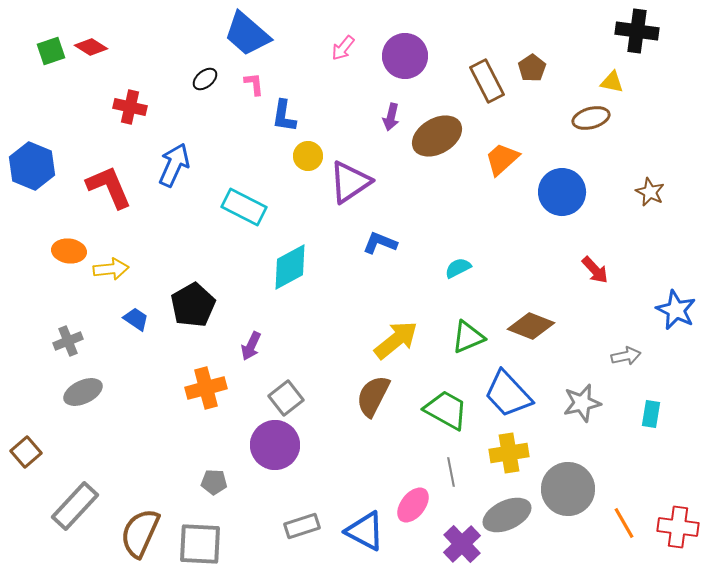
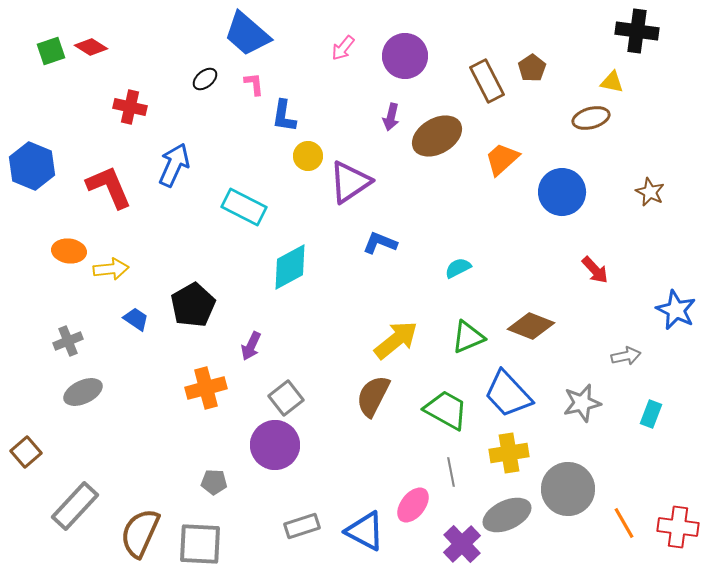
cyan rectangle at (651, 414): rotated 12 degrees clockwise
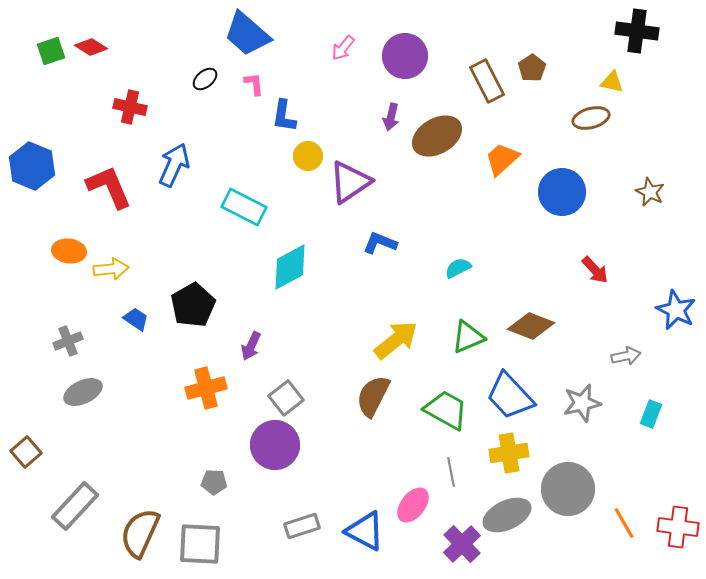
blue trapezoid at (508, 394): moved 2 px right, 2 px down
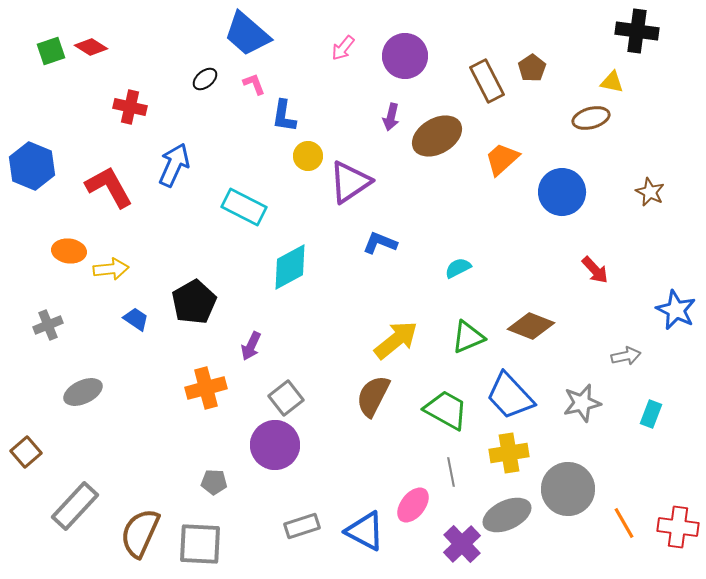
pink L-shape at (254, 84): rotated 15 degrees counterclockwise
red L-shape at (109, 187): rotated 6 degrees counterclockwise
black pentagon at (193, 305): moved 1 px right, 3 px up
gray cross at (68, 341): moved 20 px left, 16 px up
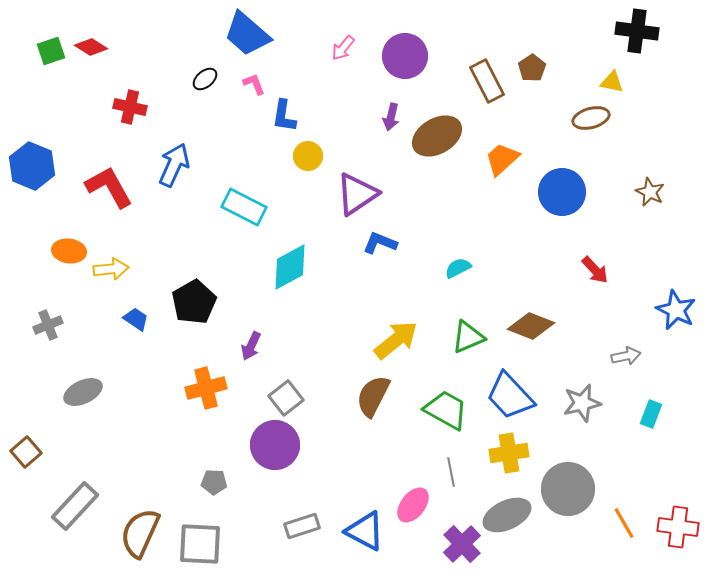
purple triangle at (350, 182): moved 7 px right, 12 px down
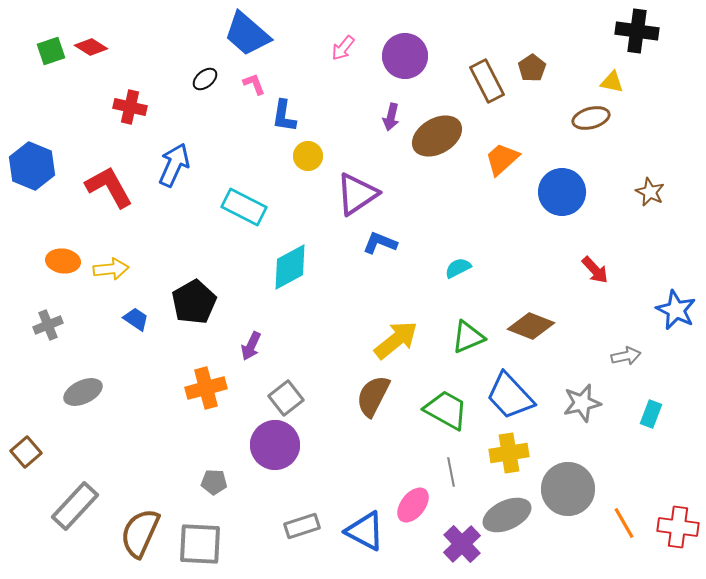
orange ellipse at (69, 251): moved 6 px left, 10 px down
